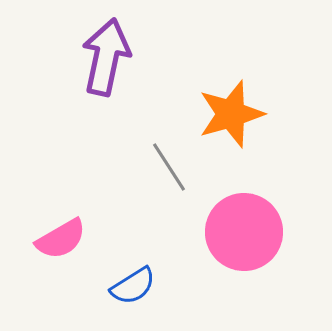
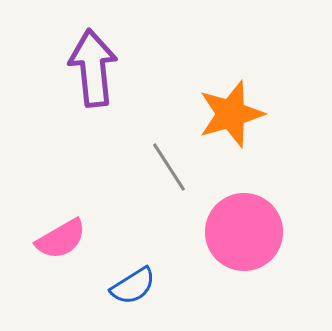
purple arrow: moved 13 px left, 11 px down; rotated 18 degrees counterclockwise
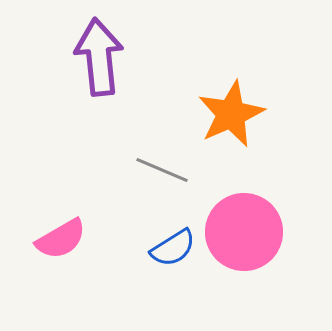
purple arrow: moved 6 px right, 11 px up
orange star: rotated 8 degrees counterclockwise
gray line: moved 7 px left, 3 px down; rotated 34 degrees counterclockwise
blue semicircle: moved 40 px right, 38 px up
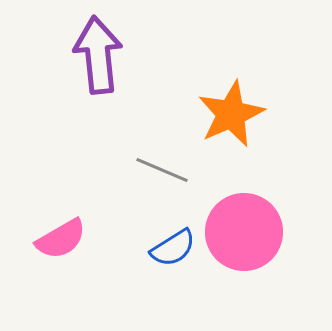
purple arrow: moved 1 px left, 2 px up
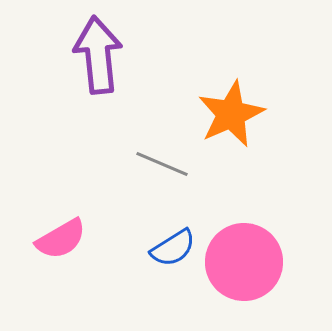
gray line: moved 6 px up
pink circle: moved 30 px down
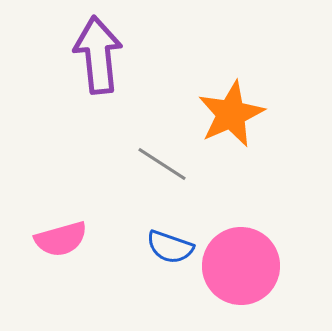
gray line: rotated 10 degrees clockwise
pink semicircle: rotated 14 degrees clockwise
blue semicircle: moved 3 px left, 1 px up; rotated 51 degrees clockwise
pink circle: moved 3 px left, 4 px down
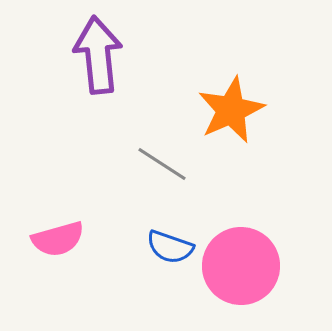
orange star: moved 4 px up
pink semicircle: moved 3 px left
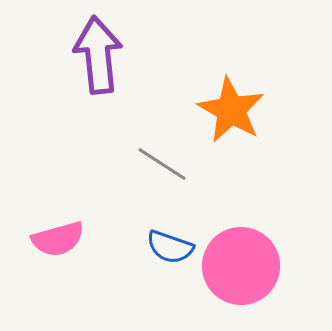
orange star: rotated 18 degrees counterclockwise
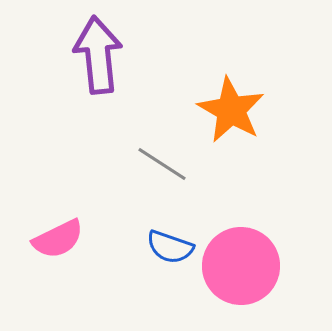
pink semicircle: rotated 10 degrees counterclockwise
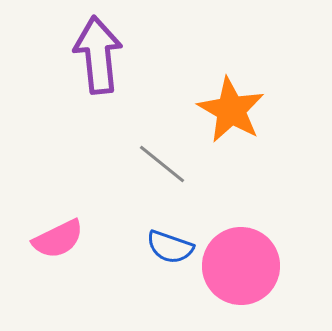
gray line: rotated 6 degrees clockwise
